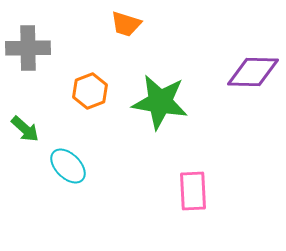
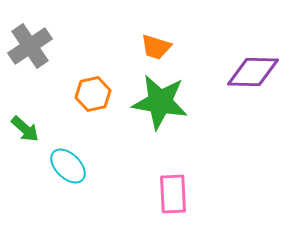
orange trapezoid: moved 30 px right, 23 px down
gray cross: moved 2 px right, 2 px up; rotated 33 degrees counterclockwise
orange hexagon: moved 3 px right, 3 px down; rotated 8 degrees clockwise
pink rectangle: moved 20 px left, 3 px down
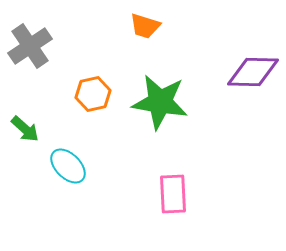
orange trapezoid: moved 11 px left, 21 px up
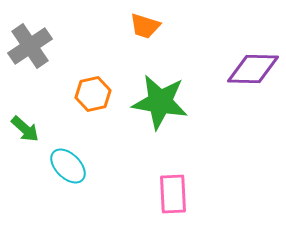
purple diamond: moved 3 px up
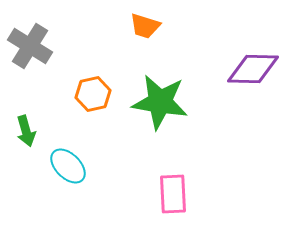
gray cross: rotated 24 degrees counterclockwise
green arrow: moved 1 px right, 2 px down; rotated 32 degrees clockwise
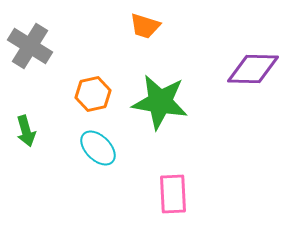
cyan ellipse: moved 30 px right, 18 px up
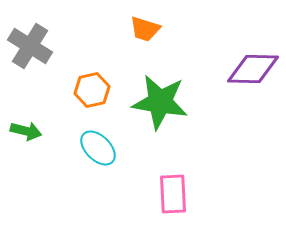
orange trapezoid: moved 3 px down
orange hexagon: moved 1 px left, 4 px up
green arrow: rotated 60 degrees counterclockwise
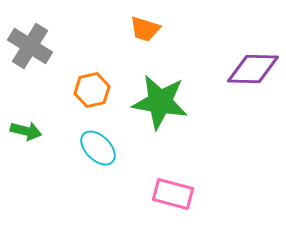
pink rectangle: rotated 72 degrees counterclockwise
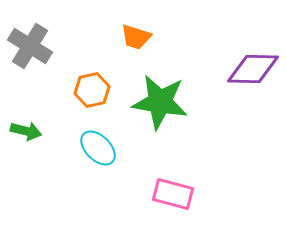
orange trapezoid: moved 9 px left, 8 px down
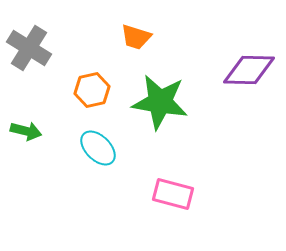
gray cross: moved 1 px left, 2 px down
purple diamond: moved 4 px left, 1 px down
